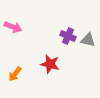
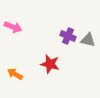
orange arrow: rotated 84 degrees clockwise
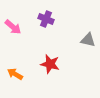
pink arrow: rotated 18 degrees clockwise
purple cross: moved 22 px left, 17 px up
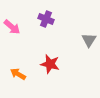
pink arrow: moved 1 px left
gray triangle: moved 1 px right; rotated 49 degrees clockwise
orange arrow: moved 3 px right
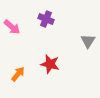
gray triangle: moved 1 px left, 1 px down
orange arrow: rotated 98 degrees clockwise
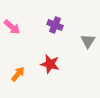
purple cross: moved 9 px right, 6 px down
